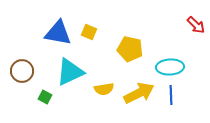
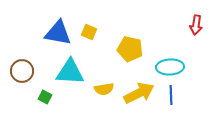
red arrow: rotated 54 degrees clockwise
cyan triangle: rotated 28 degrees clockwise
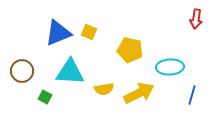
red arrow: moved 6 px up
blue triangle: rotated 32 degrees counterclockwise
yellow pentagon: moved 1 px down
blue line: moved 21 px right; rotated 18 degrees clockwise
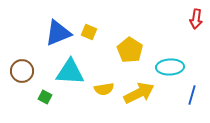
yellow pentagon: rotated 20 degrees clockwise
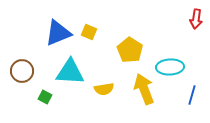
yellow arrow: moved 5 px right, 4 px up; rotated 84 degrees counterclockwise
